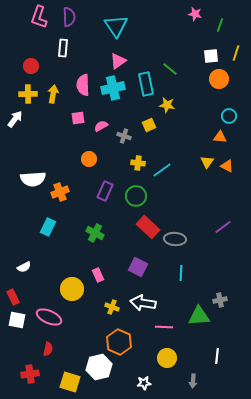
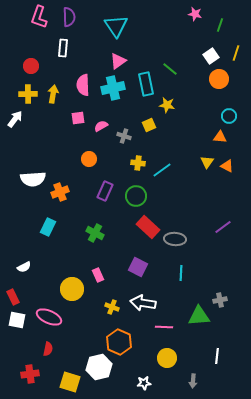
white square at (211, 56): rotated 28 degrees counterclockwise
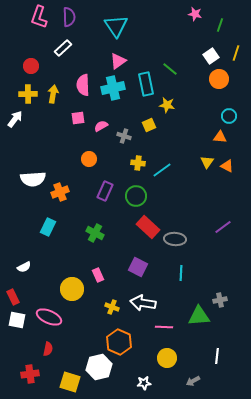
white rectangle at (63, 48): rotated 42 degrees clockwise
gray arrow at (193, 381): rotated 56 degrees clockwise
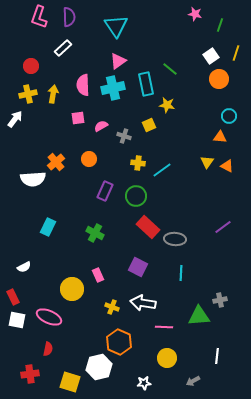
yellow cross at (28, 94): rotated 12 degrees counterclockwise
orange cross at (60, 192): moved 4 px left, 30 px up; rotated 18 degrees counterclockwise
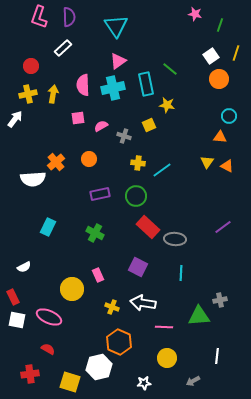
purple rectangle at (105, 191): moved 5 px left, 3 px down; rotated 54 degrees clockwise
red semicircle at (48, 349): rotated 72 degrees counterclockwise
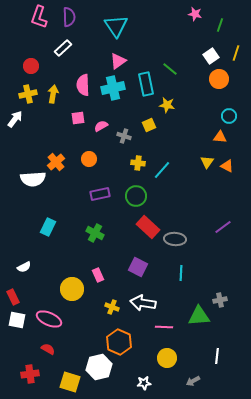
cyan line at (162, 170): rotated 12 degrees counterclockwise
pink ellipse at (49, 317): moved 2 px down
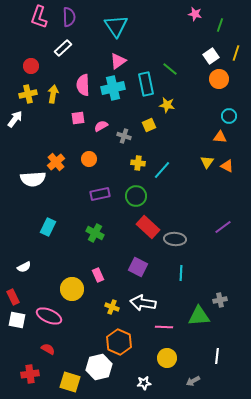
pink ellipse at (49, 319): moved 3 px up
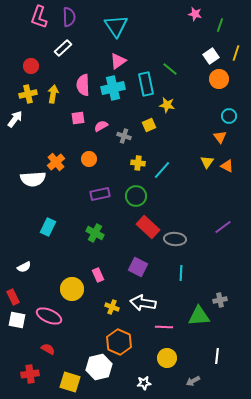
orange triangle at (220, 137): rotated 48 degrees clockwise
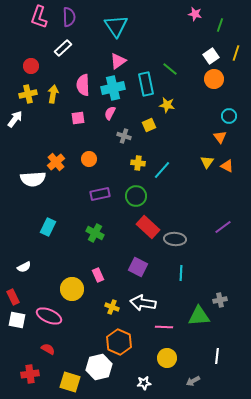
orange circle at (219, 79): moved 5 px left
pink semicircle at (101, 126): moved 9 px right, 13 px up; rotated 32 degrees counterclockwise
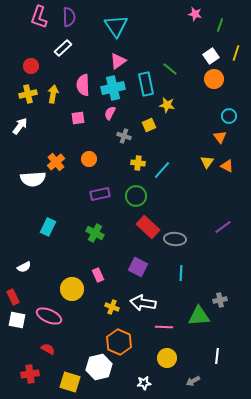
white arrow at (15, 119): moved 5 px right, 7 px down
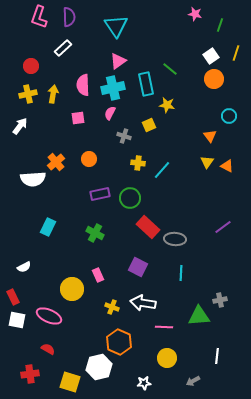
orange triangle at (220, 137): moved 10 px left, 1 px up
green circle at (136, 196): moved 6 px left, 2 px down
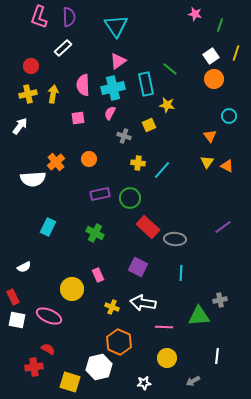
red cross at (30, 374): moved 4 px right, 7 px up
